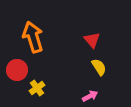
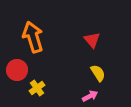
yellow semicircle: moved 1 px left, 6 px down
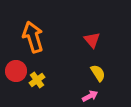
red circle: moved 1 px left, 1 px down
yellow cross: moved 8 px up
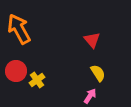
orange arrow: moved 14 px left, 8 px up; rotated 12 degrees counterclockwise
pink arrow: rotated 28 degrees counterclockwise
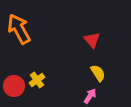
red circle: moved 2 px left, 15 px down
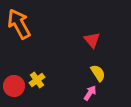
orange arrow: moved 5 px up
pink arrow: moved 3 px up
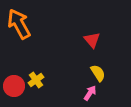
yellow cross: moved 1 px left
